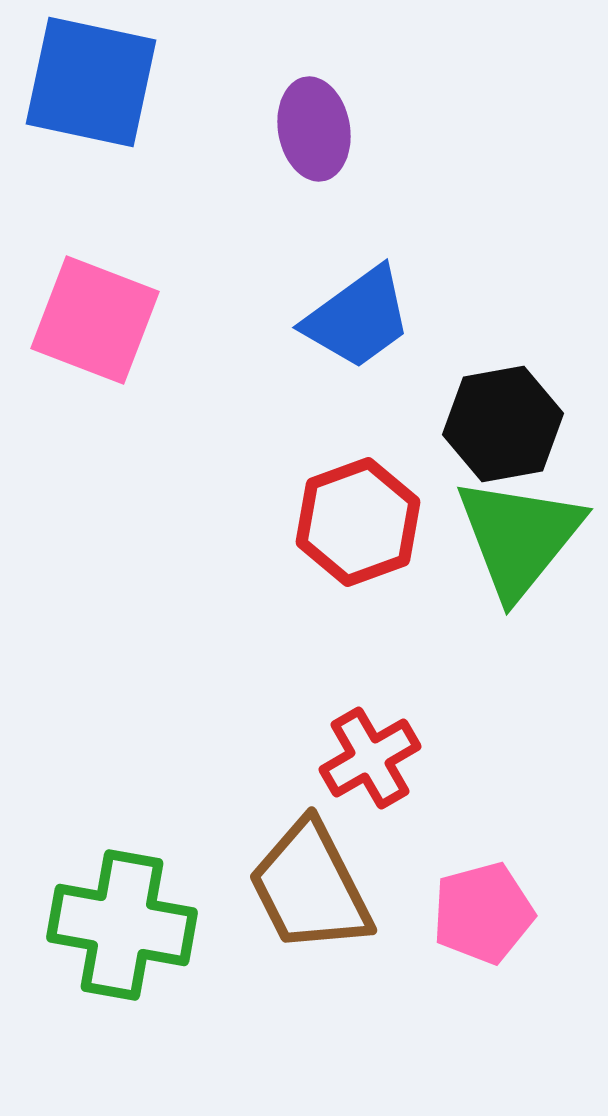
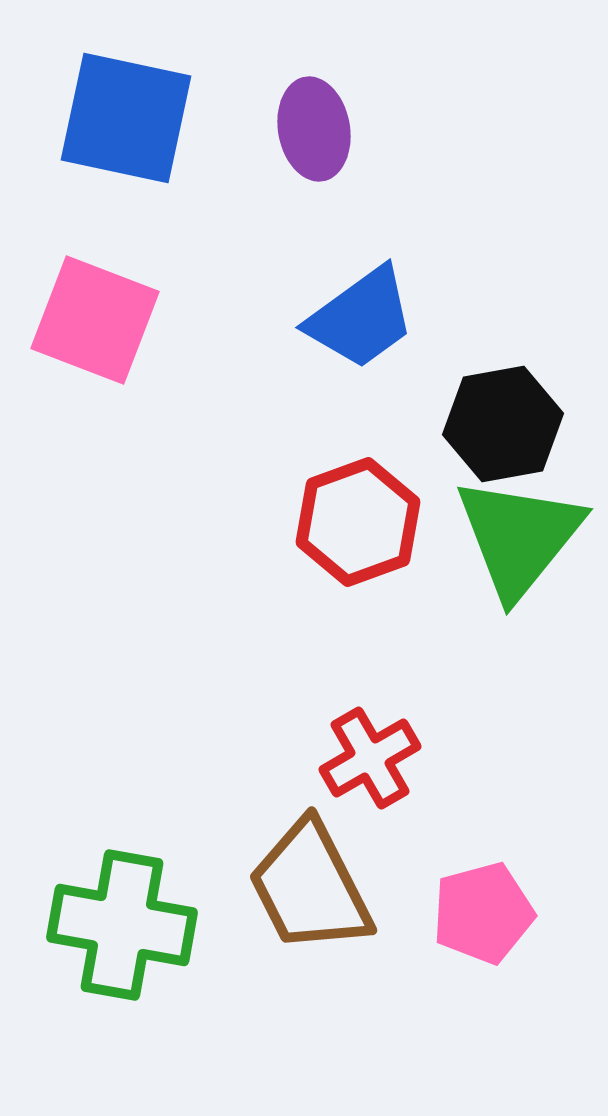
blue square: moved 35 px right, 36 px down
blue trapezoid: moved 3 px right
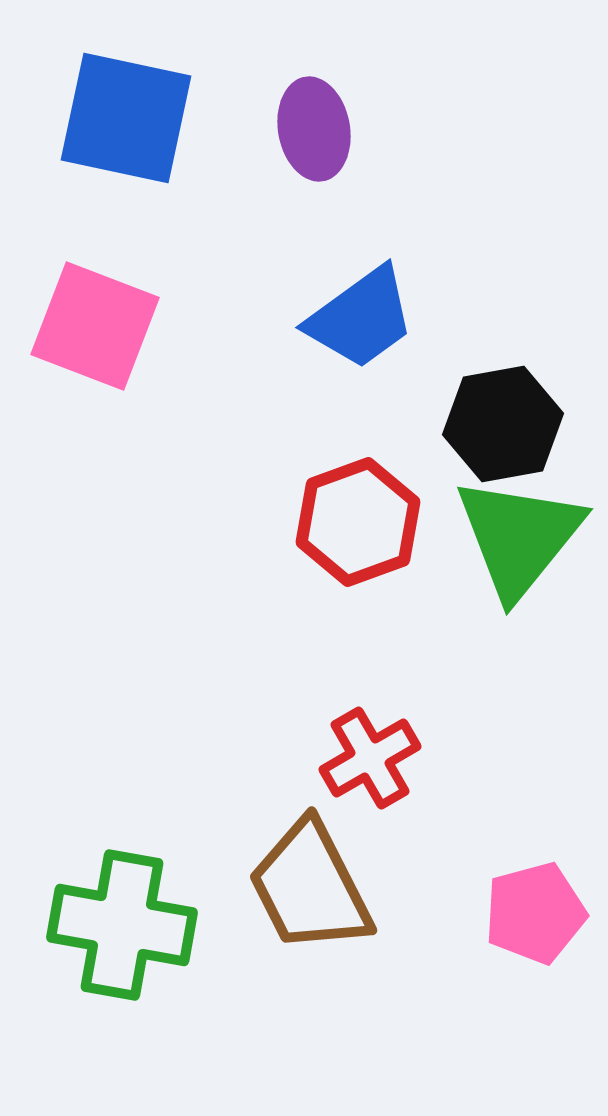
pink square: moved 6 px down
pink pentagon: moved 52 px right
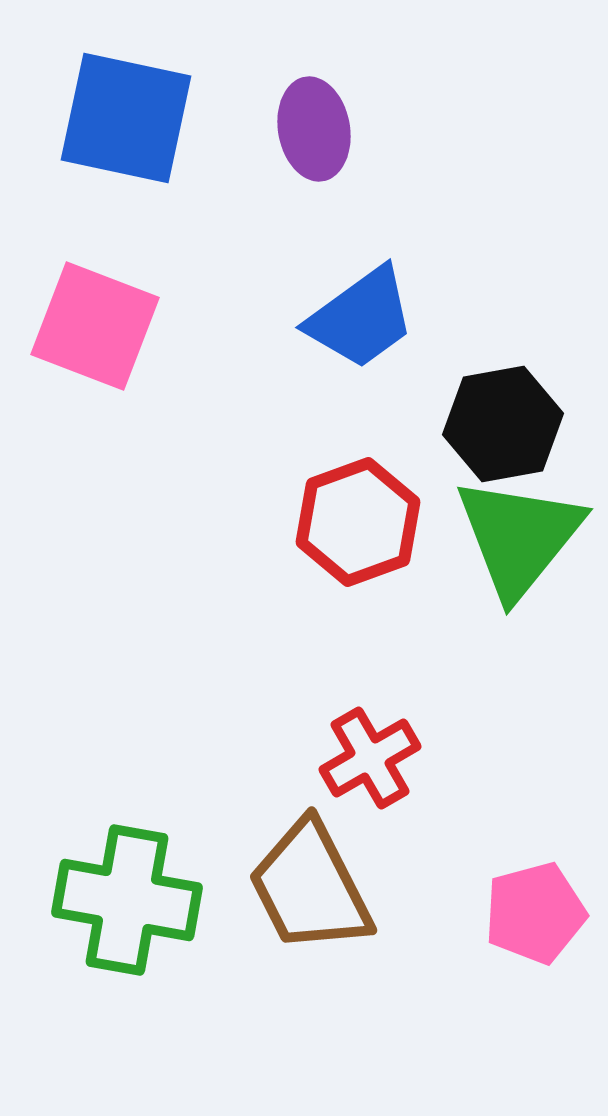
green cross: moved 5 px right, 25 px up
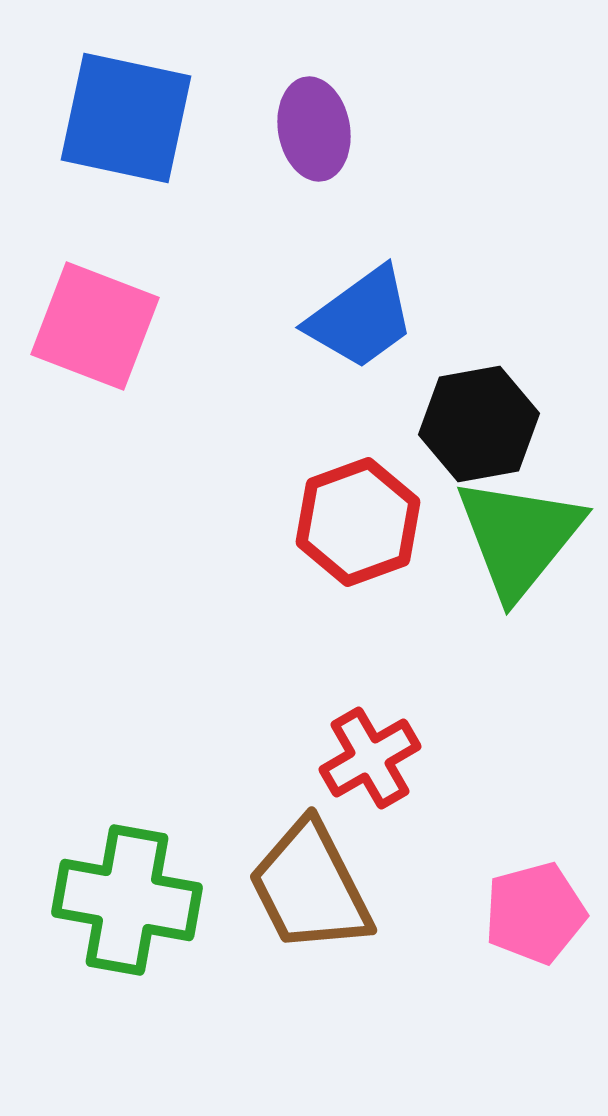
black hexagon: moved 24 px left
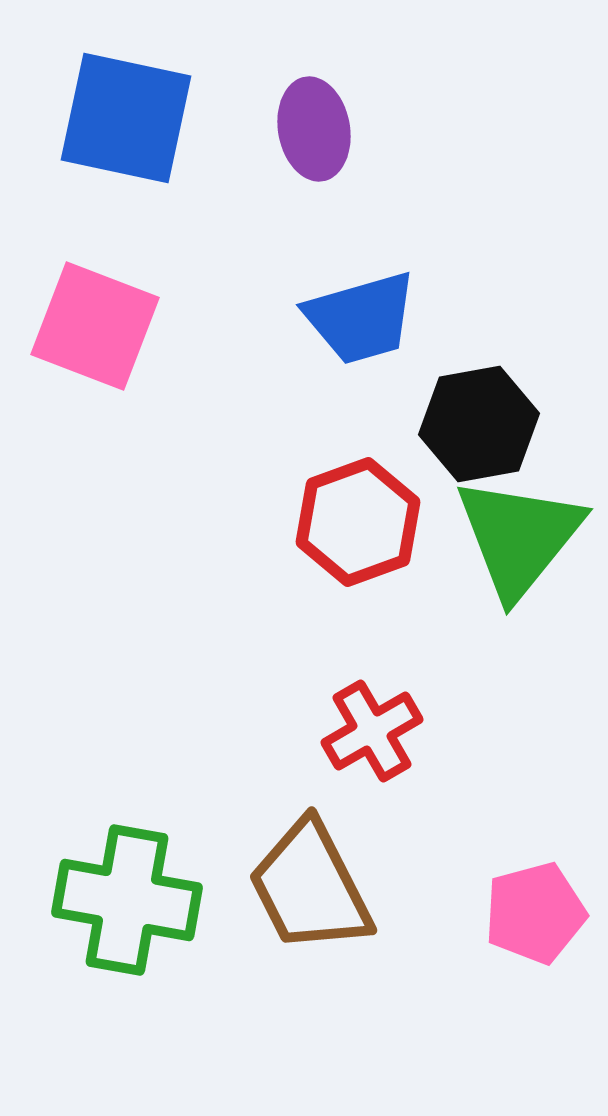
blue trapezoid: rotated 20 degrees clockwise
red cross: moved 2 px right, 27 px up
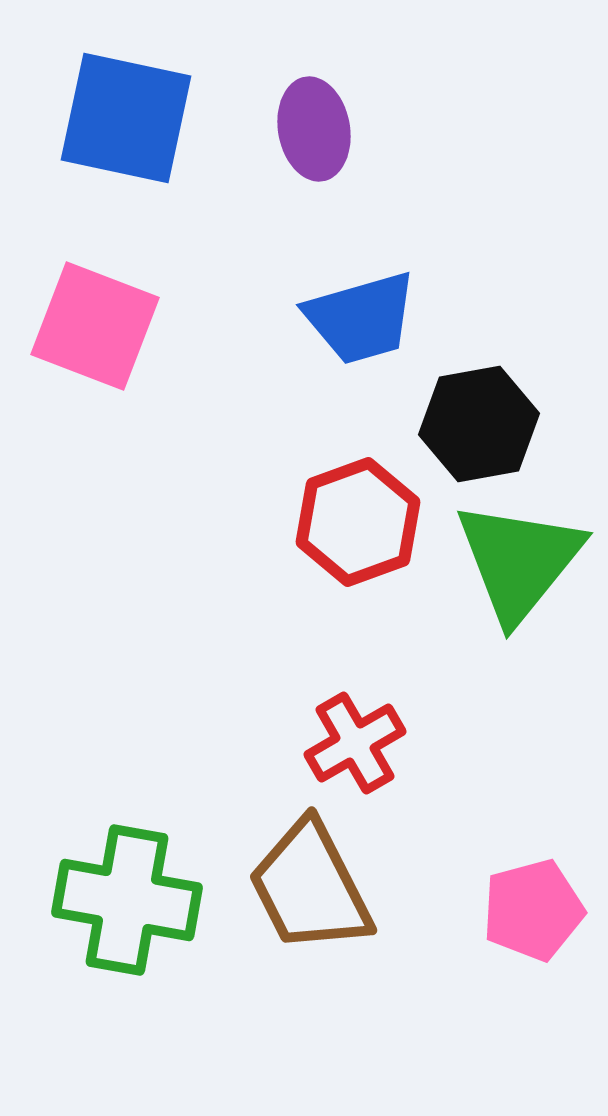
green triangle: moved 24 px down
red cross: moved 17 px left, 12 px down
pink pentagon: moved 2 px left, 3 px up
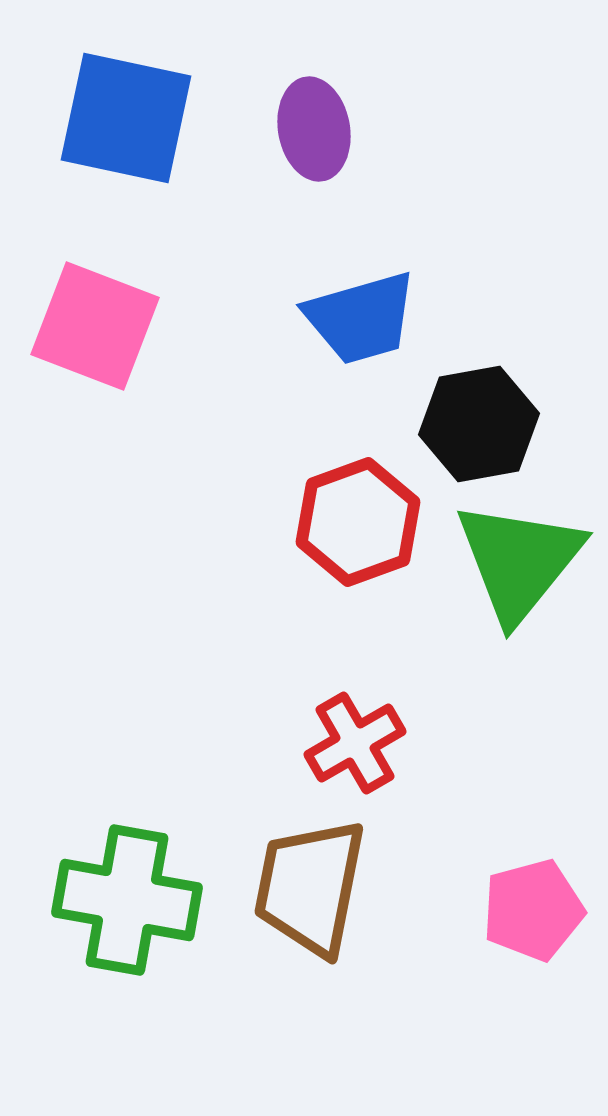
brown trapezoid: rotated 38 degrees clockwise
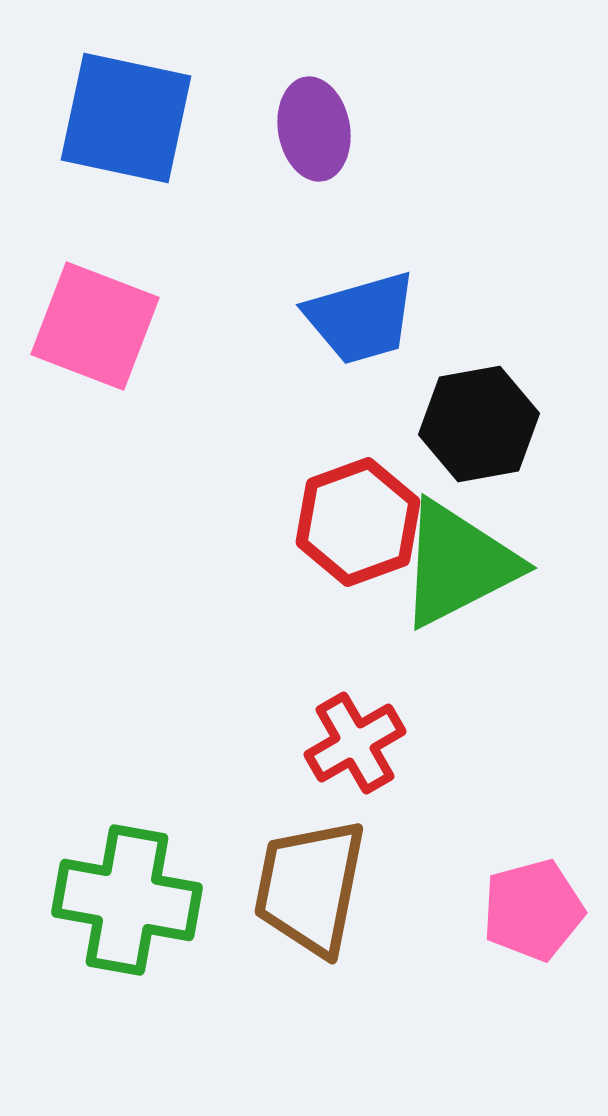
green triangle: moved 61 px left, 3 px down; rotated 24 degrees clockwise
